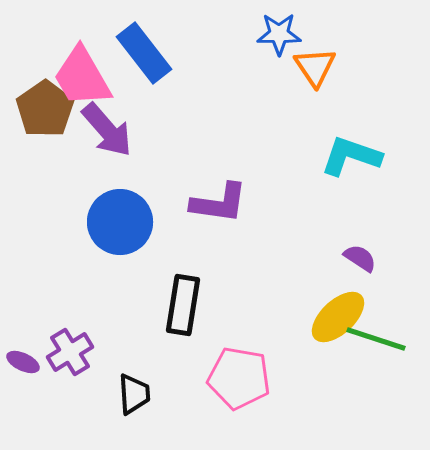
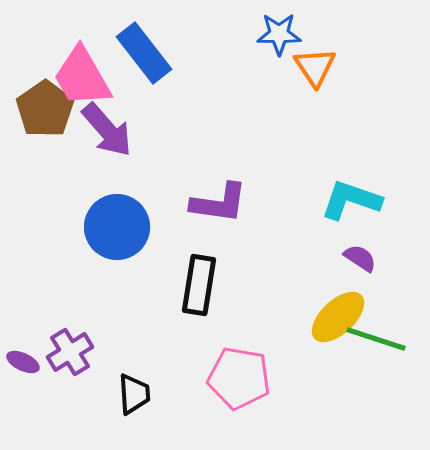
cyan L-shape: moved 44 px down
blue circle: moved 3 px left, 5 px down
black rectangle: moved 16 px right, 20 px up
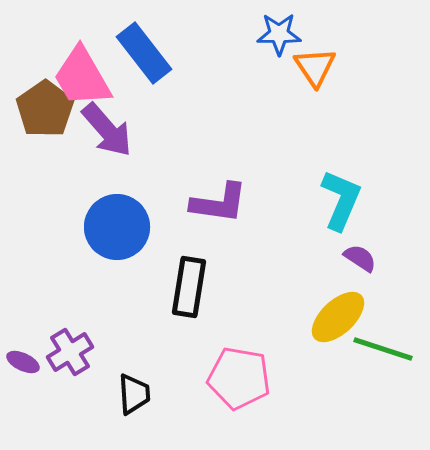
cyan L-shape: moved 10 px left; rotated 94 degrees clockwise
black rectangle: moved 10 px left, 2 px down
green line: moved 7 px right, 10 px down
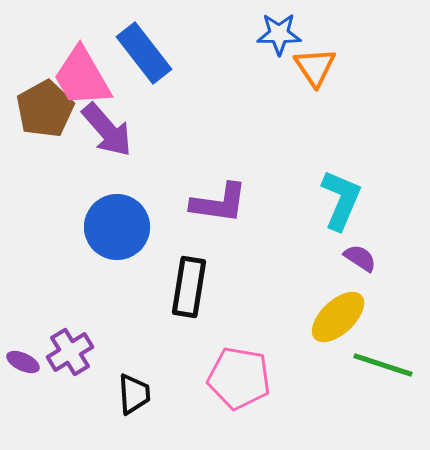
brown pentagon: rotated 6 degrees clockwise
green line: moved 16 px down
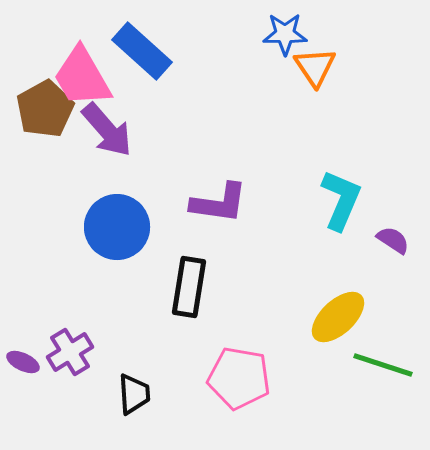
blue star: moved 6 px right
blue rectangle: moved 2 px left, 2 px up; rotated 10 degrees counterclockwise
purple semicircle: moved 33 px right, 18 px up
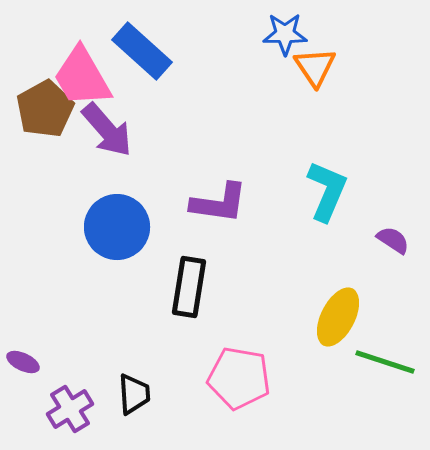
cyan L-shape: moved 14 px left, 9 px up
yellow ellipse: rotated 20 degrees counterclockwise
purple cross: moved 57 px down
green line: moved 2 px right, 3 px up
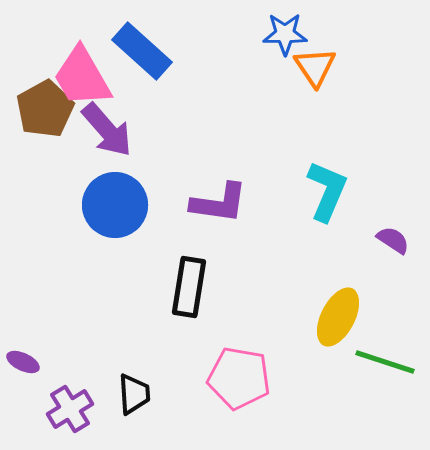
blue circle: moved 2 px left, 22 px up
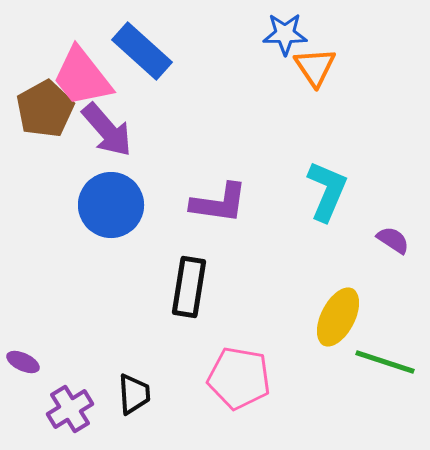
pink trapezoid: rotated 8 degrees counterclockwise
blue circle: moved 4 px left
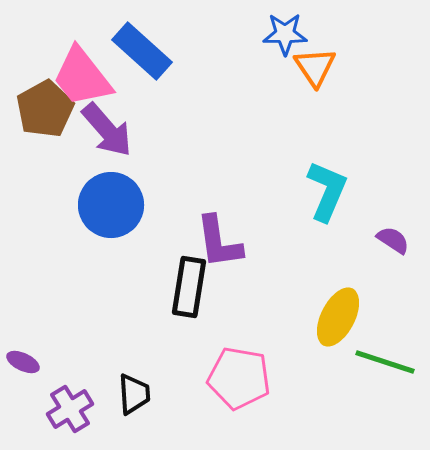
purple L-shape: moved 39 px down; rotated 74 degrees clockwise
